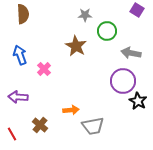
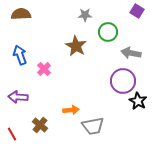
purple square: moved 1 px down
brown semicircle: moved 2 px left; rotated 90 degrees counterclockwise
green circle: moved 1 px right, 1 px down
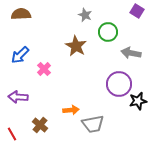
gray star: rotated 24 degrees clockwise
blue arrow: rotated 114 degrees counterclockwise
purple circle: moved 4 px left, 3 px down
black star: rotated 30 degrees clockwise
gray trapezoid: moved 2 px up
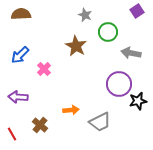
purple square: rotated 24 degrees clockwise
gray trapezoid: moved 7 px right, 2 px up; rotated 15 degrees counterclockwise
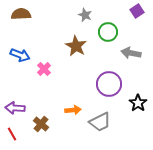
blue arrow: rotated 114 degrees counterclockwise
purple circle: moved 10 px left
purple arrow: moved 3 px left, 11 px down
black star: moved 2 px down; rotated 24 degrees counterclockwise
orange arrow: moved 2 px right
brown cross: moved 1 px right, 1 px up
